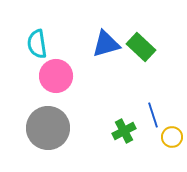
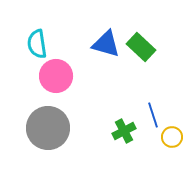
blue triangle: rotated 32 degrees clockwise
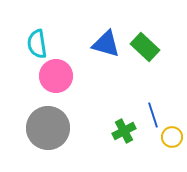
green rectangle: moved 4 px right
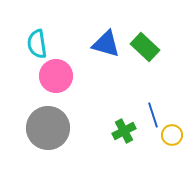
yellow circle: moved 2 px up
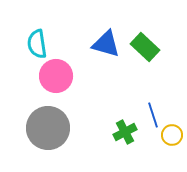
green cross: moved 1 px right, 1 px down
